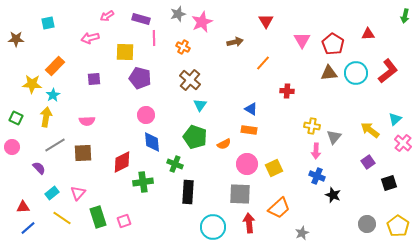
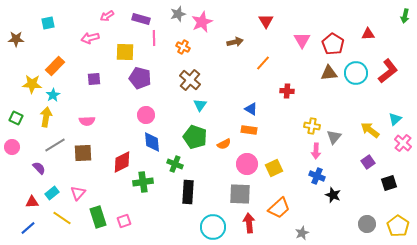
red triangle at (23, 207): moved 9 px right, 5 px up
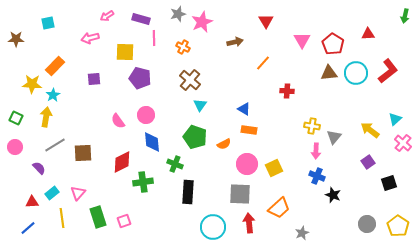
blue triangle at (251, 109): moved 7 px left
pink semicircle at (87, 121): moved 31 px right; rotated 56 degrees clockwise
pink circle at (12, 147): moved 3 px right
yellow line at (62, 218): rotated 48 degrees clockwise
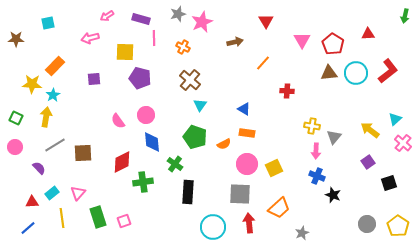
orange rectangle at (249, 130): moved 2 px left, 3 px down
green cross at (175, 164): rotated 14 degrees clockwise
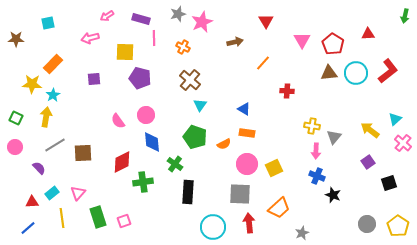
orange rectangle at (55, 66): moved 2 px left, 2 px up
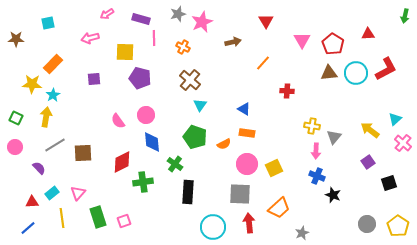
pink arrow at (107, 16): moved 2 px up
brown arrow at (235, 42): moved 2 px left
red L-shape at (388, 71): moved 2 px left, 2 px up; rotated 10 degrees clockwise
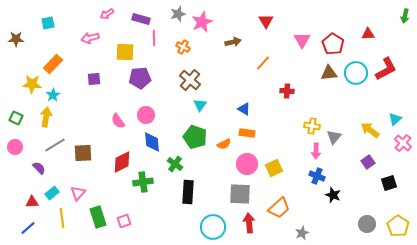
purple pentagon at (140, 78): rotated 20 degrees counterclockwise
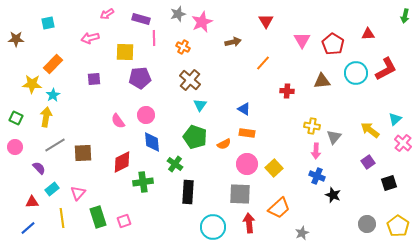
brown triangle at (329, 73): moved 7 px left, 8 px down
yellow square at (274, 168): rotated 18 degrees counterclockwise
cyan rectangle at (52, 193): moved 4 px up
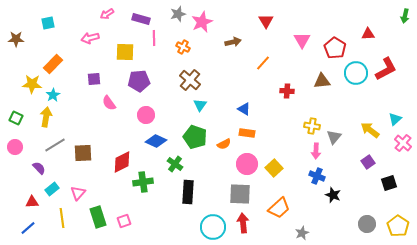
red pentagon at (333, 44): moved 2 px right, 4 px down
purple pentagon at (140, 78): moved 1 px left, 3 px down
pink semicircle at (118, 121): moved 9 px left, 18 px up
blue diamond at (152, 142): moved 4 px right, 1 px up; rotated 60 degrees counterclockwise
red arrow at (249, 223): moved 6 px left
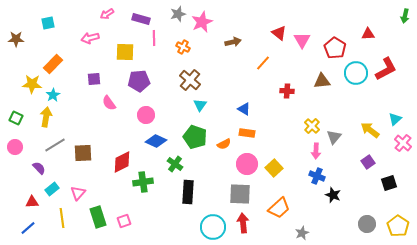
red triangle at (266, 21): moved 13 px right, 12 px down; rotated 21 degrees counterclockwise
yellow cross at (312, 126): rotated 35 degrees clockwise
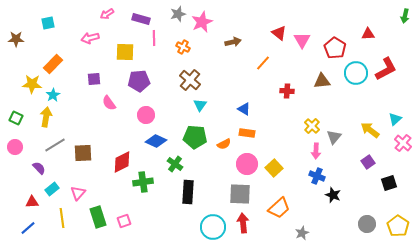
green pentagon at (195, 137): rotated 15 degrees counterclockwise
